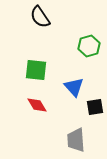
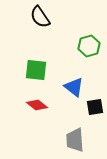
blue triangle: rotated 10 degrees counterclockwise
red diamond: rotated 20 degrees counterclockwise
gray trapezoid: moved 1 px left
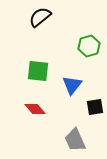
black semicircle: rotated 85 degrees clockwise
green square: moved 2 px right, 1 px down
blue triangle: moved 2 px left, 2 px up; rotated 30 degrees clockwise
red diamond: moved 2 px left, 4 px down; rotated 10 degrees clockwise
gray trapezoid: rotated 20 degrees counterclockwise
